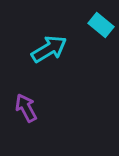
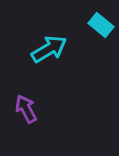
purple arrow: moved 1 px down
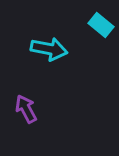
cyan arrow: rotated 42 degrees clockwise
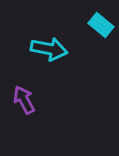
purple arrow: moved 2 px left, 9 px up
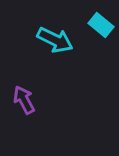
cyan arrow: moved 6 px right, 9 px up; rotated 15 degrees clockwise
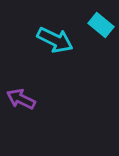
purple arrow: moved 3 px left, 1 px up; rotated 36 degrees counterclockwise
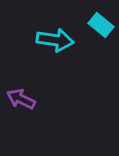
cyan arrow: rotated 18 degrees counterclockwise
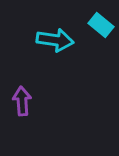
purple arrow: moved 1 px right, 2 px down; rotated 60 degrees clockwise
